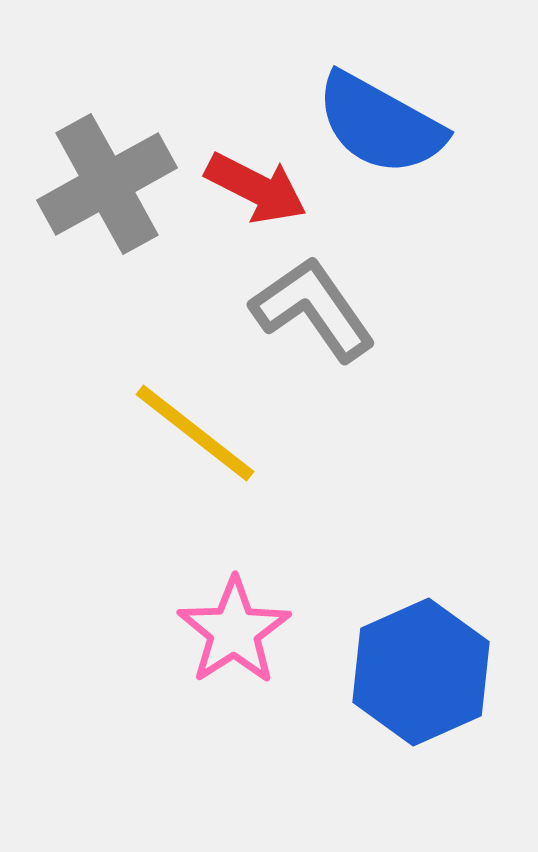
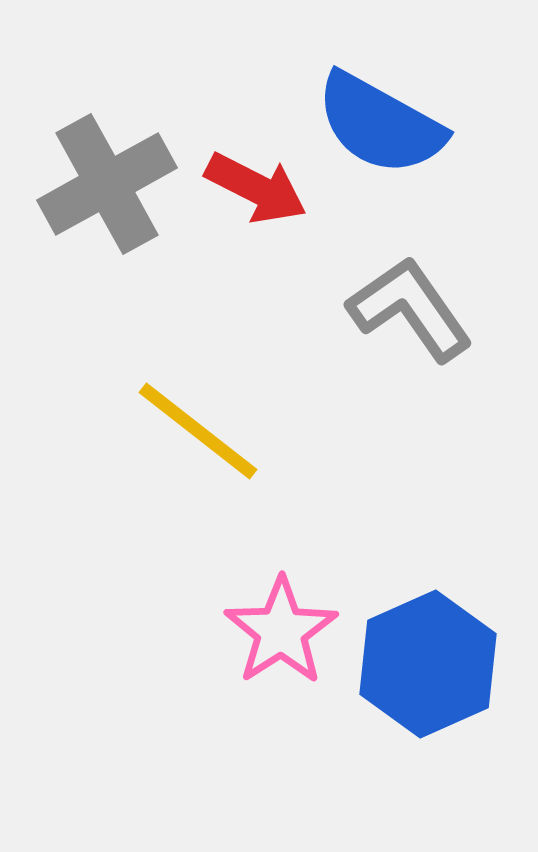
gray L-shape: moved 97 px right
yellow line: moved 3 px right, 2 px up
pink star: moved 47 px right
blue hexagon: moved 7 px right, 8 px up
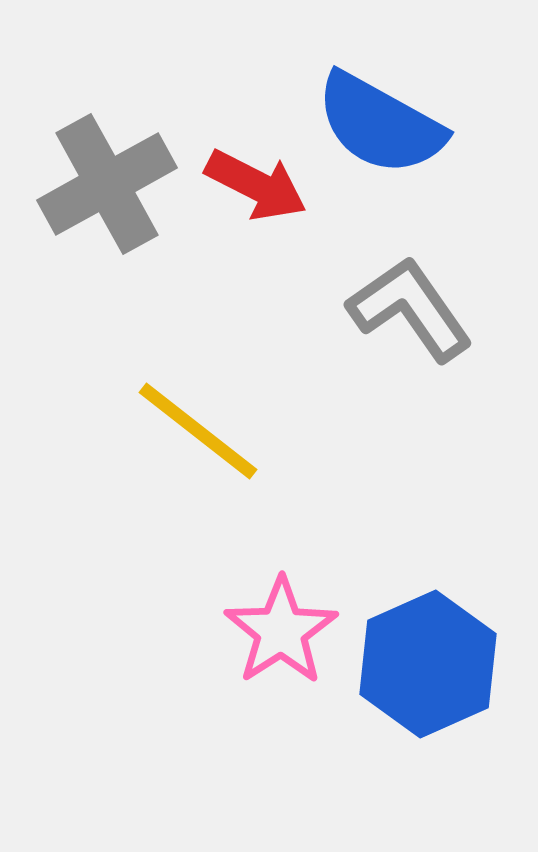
red arrow: moved 3 px up
